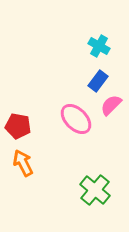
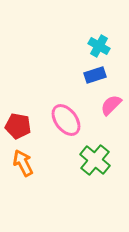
blue rectangle: moved 3 px left, 6 px up; rotated 35 degrees clockwise
pink ellipse: moved 10 px left, 1 px down; rotated 8 degrees clockwise
green cross: moved 30 px up
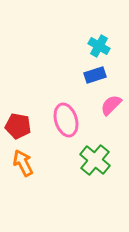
pink ellipse: rotated 20 degrees clockwise
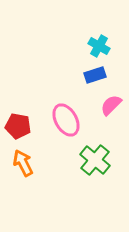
pink ellipse: rotated 12 degrees counterclockwise
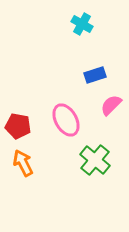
cyan cross: moved 17 px left, 22 px up
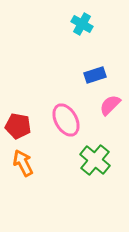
pink semicircle: moved 1 px left
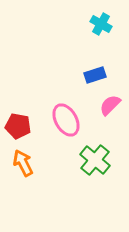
cyan cross: moved 19 px right
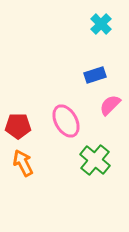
cyan cross: rotated 15 degrees clockwise
pink ellipse: moved 1 px down
red pentagon: rotated 10 degrees counterclockwise
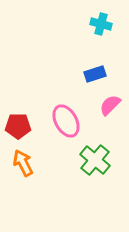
cyan cross: rotated 30 degrees counterclockwise
blue rectangle: moved 1 px up
